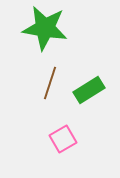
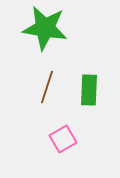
brown line: moved 3 px left, 4 px down
green rectangle: rotated 56 degrees counterclockwise
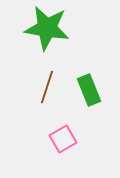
green star: moved 2 px right
green rectangle: rotated 24 degrees counterclockwise
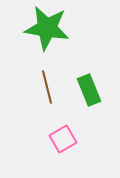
brown line: rotated 32 degrees counterclockwise
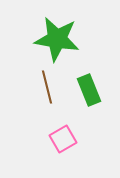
green star: moved 10 px right, 11 px down
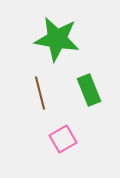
brown line: moved 7 px left, 6 px down
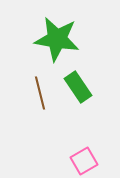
green rectangle: moved 11 px left, 3 px up; rotated 12 degrees counterclockwise
pink square: moved 21 px right, 22 px down
